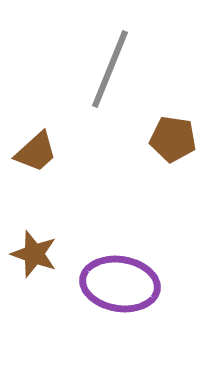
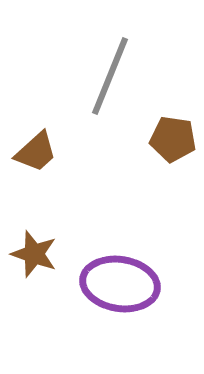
gray line: moved 7 px down
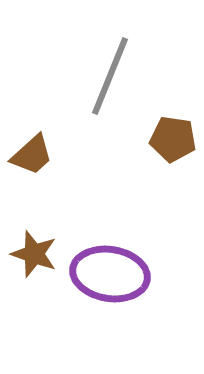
brown trapezoid: moved 4 px left, 3 px down
purple ellipse: moved 10 px left, 10 px up
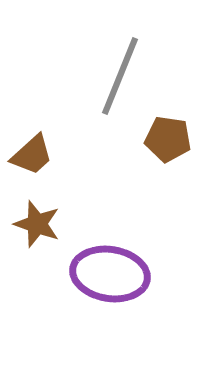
gray line: moved 10 px right
brown pentagon: moved 5 px left
brown star: moved 3 px right, 30 px up
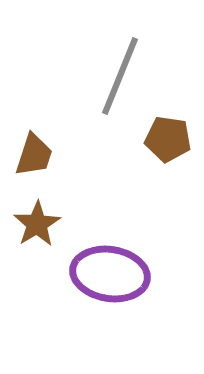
brown trapezoid: moved 2 px right; rotated 30 degrees counterclockwise
brown star: rotated 21 degrees clockwise
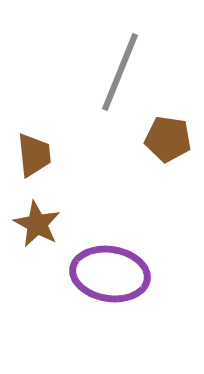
gray line: moved 4 px up
brown trapezoid: rotated 24 degrees counterclockwise
brown star: rotated 12 degrees counterclockwise
